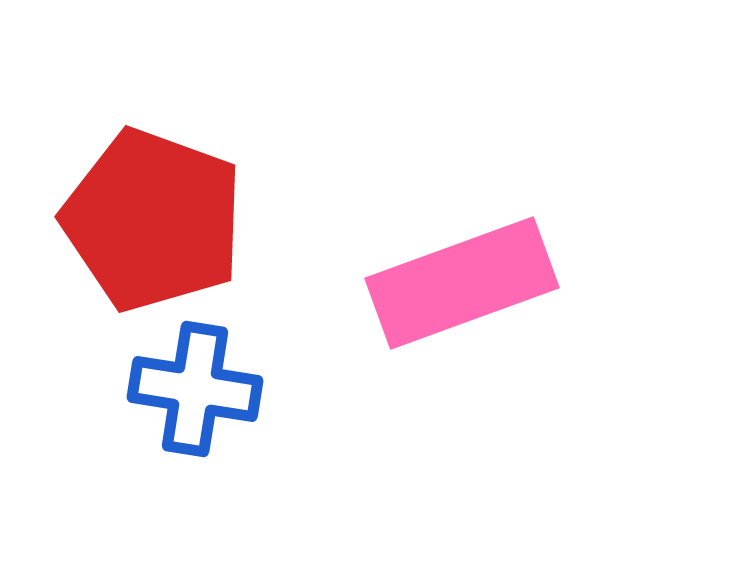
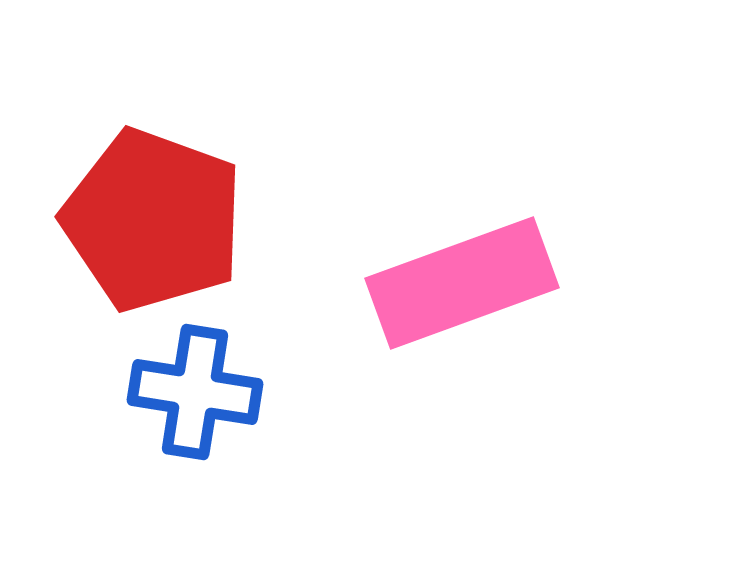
blue cross: moved 3 px down
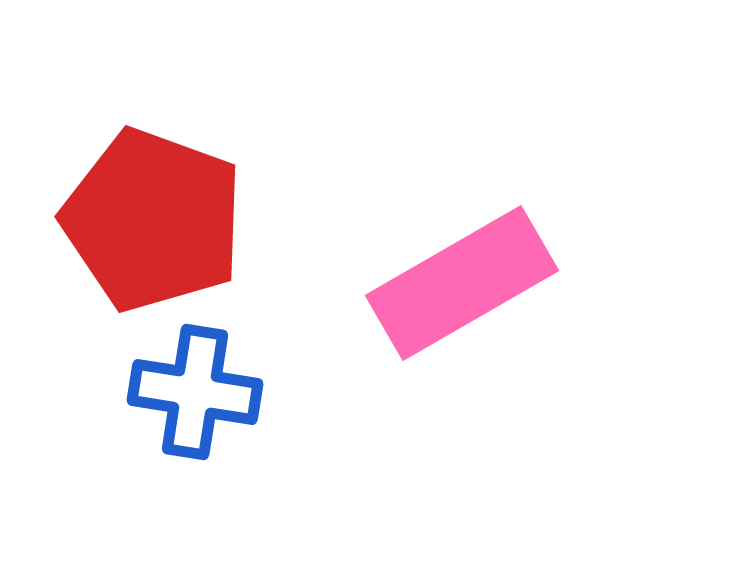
pink rectangle: rotated 10 degrees counterclockwise
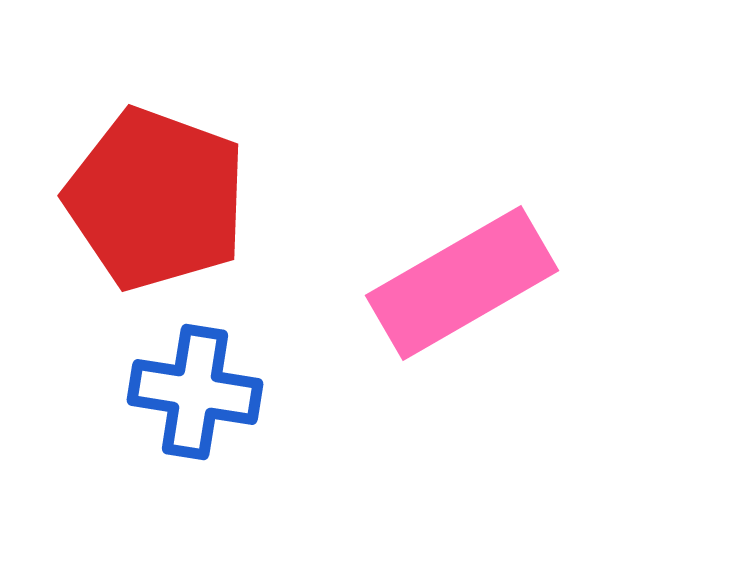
red pentagon: moved 3 px right, 21 px up
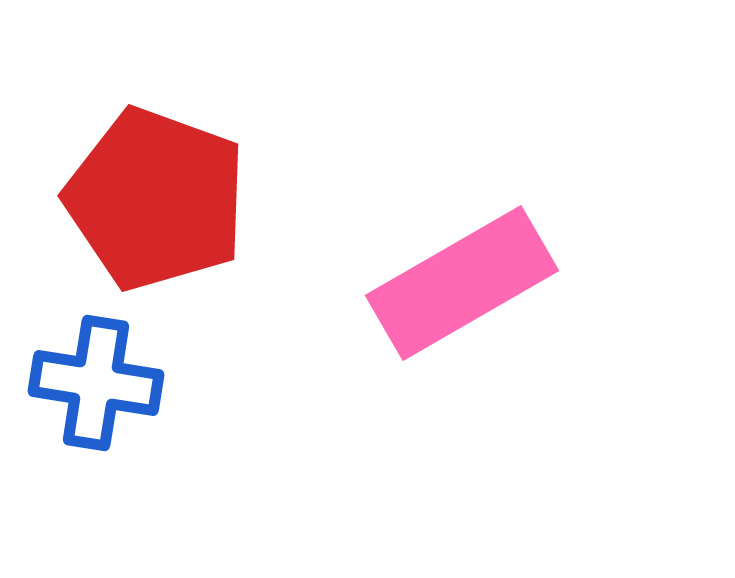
blue cross: moved 99 px left, 9 px up
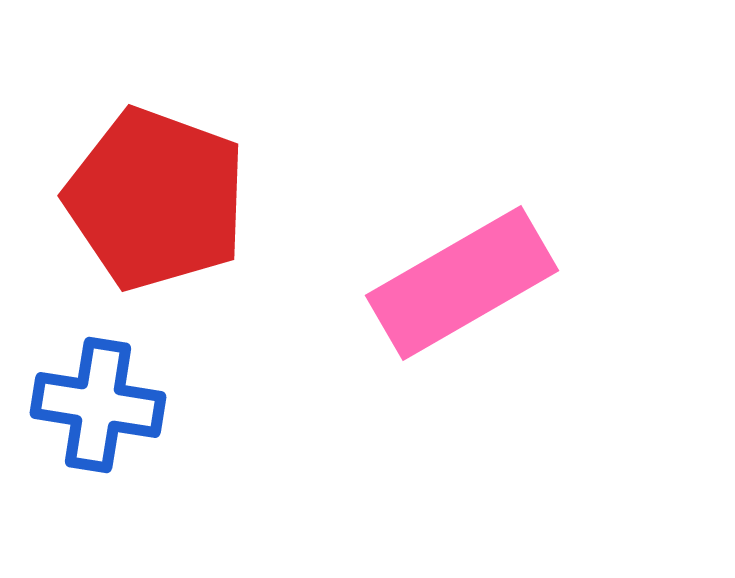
blue cross: moved 2 px right, 22 px down
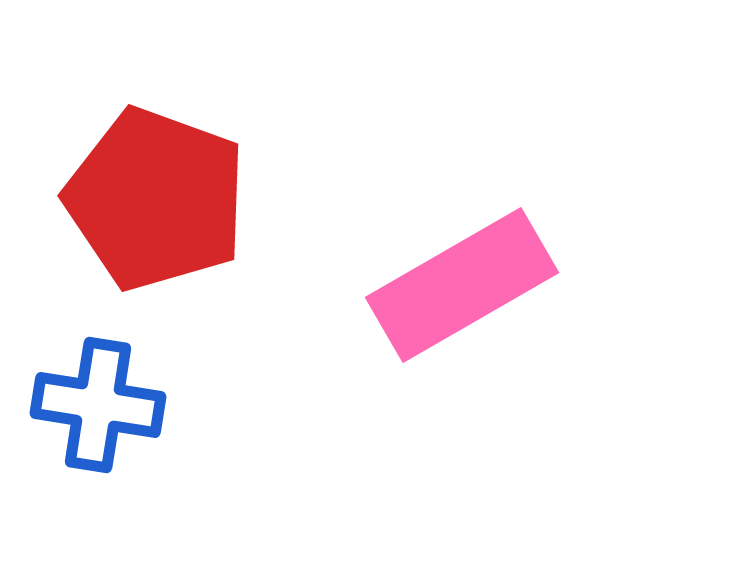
pink rectangle: moved 2 px down
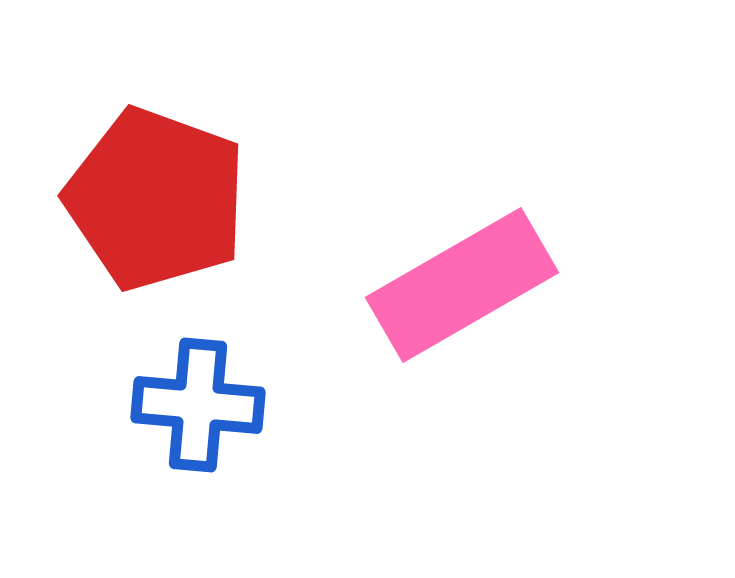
blue cross: moved 100 px right; rotated 4 degrees counterclockwise
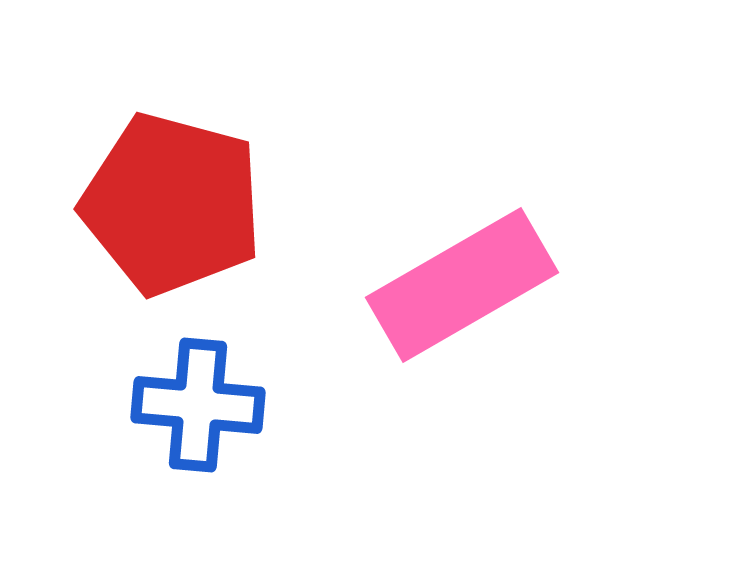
red pentagon: moved 16 px right, 5 px down; rotated 5 degrees counterclockwise
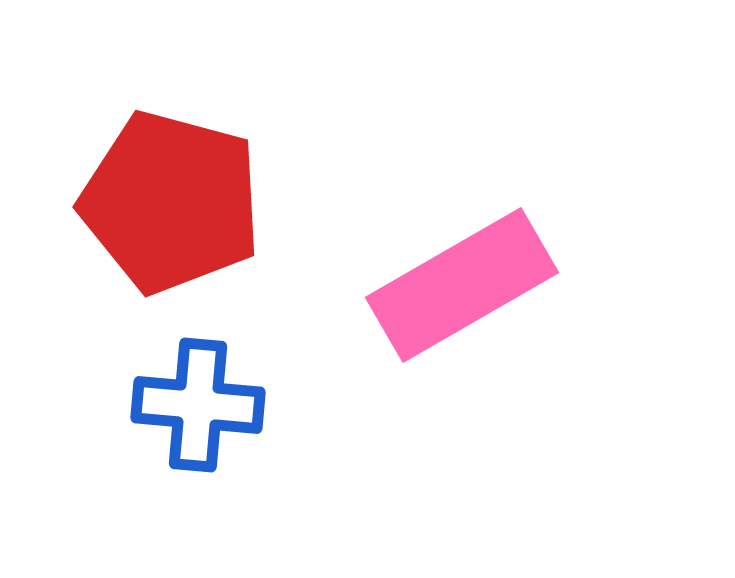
red pentagon: moved 1 px left, 2 px up
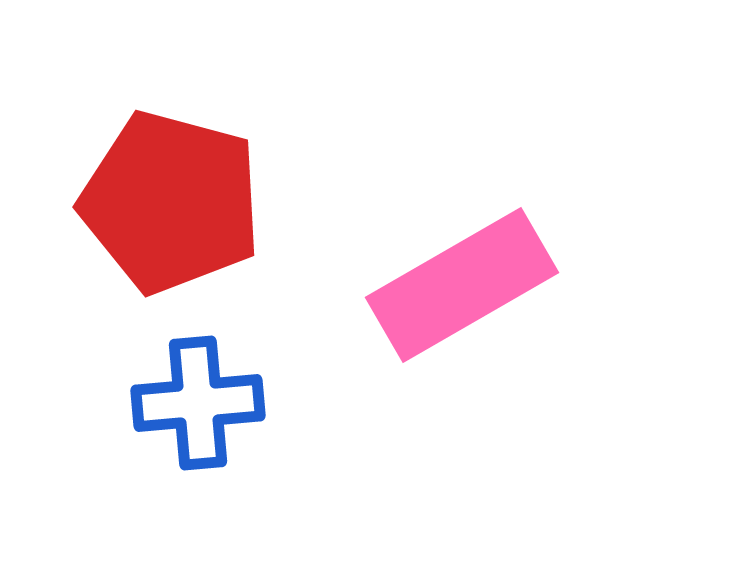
blue cross: moved 2 px up; rotated 10 degrees counterclockwise
